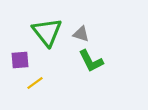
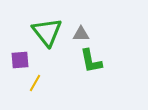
gray triangle: rotated 18 degrees counterclockwise
green L-shape: rotated 16 degrees clockwise
yellow line: rotated 24 degrees counterclockwise
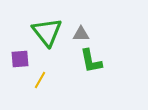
purple square: moved 1 px up
yellow line: moved 5 px right, 3 px up
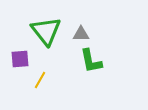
green triangle: moved 1 px left, 1 px up
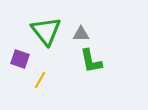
purple square: rotated 24 degrees clockwise
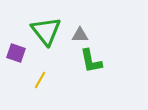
gray triangle: moved 1 px left, 1 px down
purple square: moved 4 px left, 6 px up
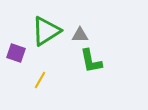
green triangle: rotated 36 degrees clockwise
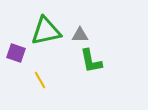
green triangle: rotated 20 degrees clockwise
yellow line: rotated 60 degrees counterclockwise
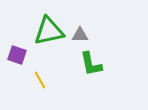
green triangle: moved 3 px right
purple square: moved 1 px right, 2 px down
green L-shape: moved 3 px down
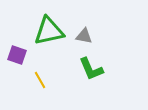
gray triangle: moved 4 px right, 1 px down; rotated 12 degrees clockwise
green L-shape: moved 5 px down; rotated 12 degrees counterclockwise
